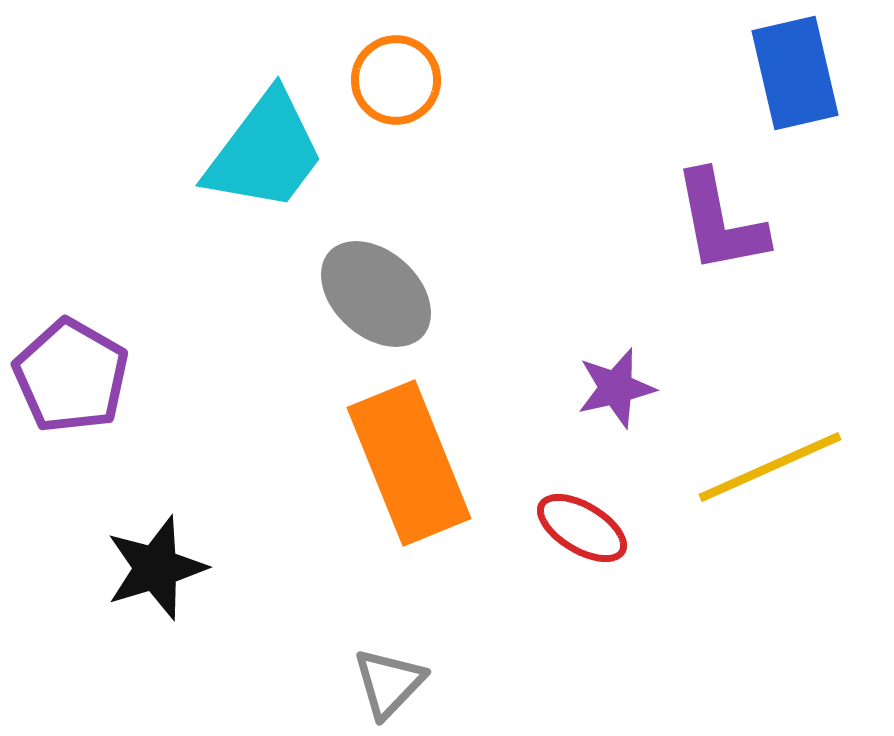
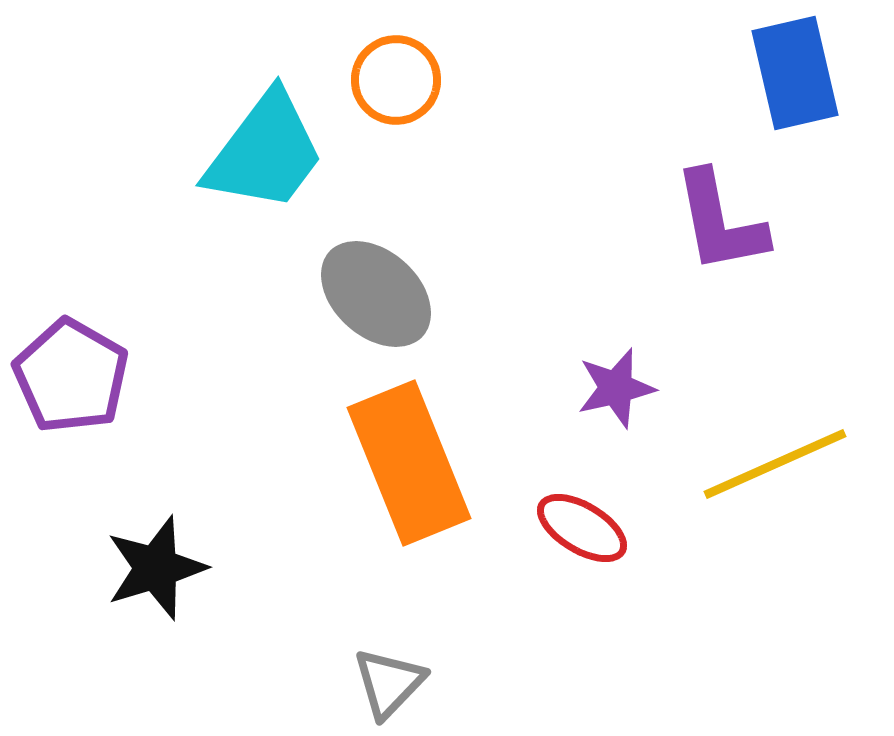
yellow line: moved 5 px right, 3 px up
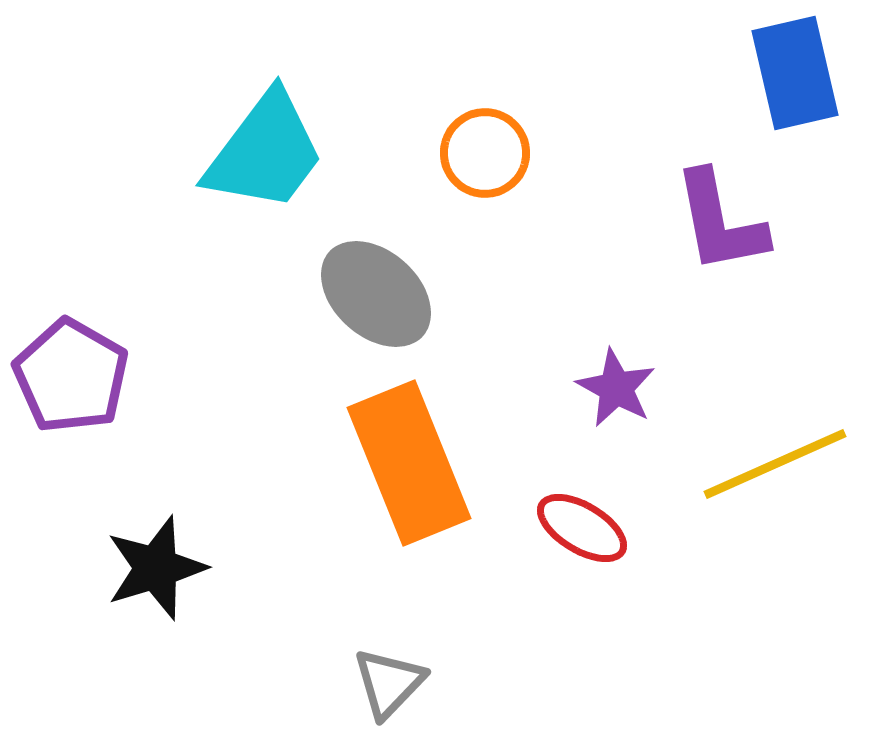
orange circle: moved 89 px right, 73 px down
purple star: rotated 30 degrees counterclockwise
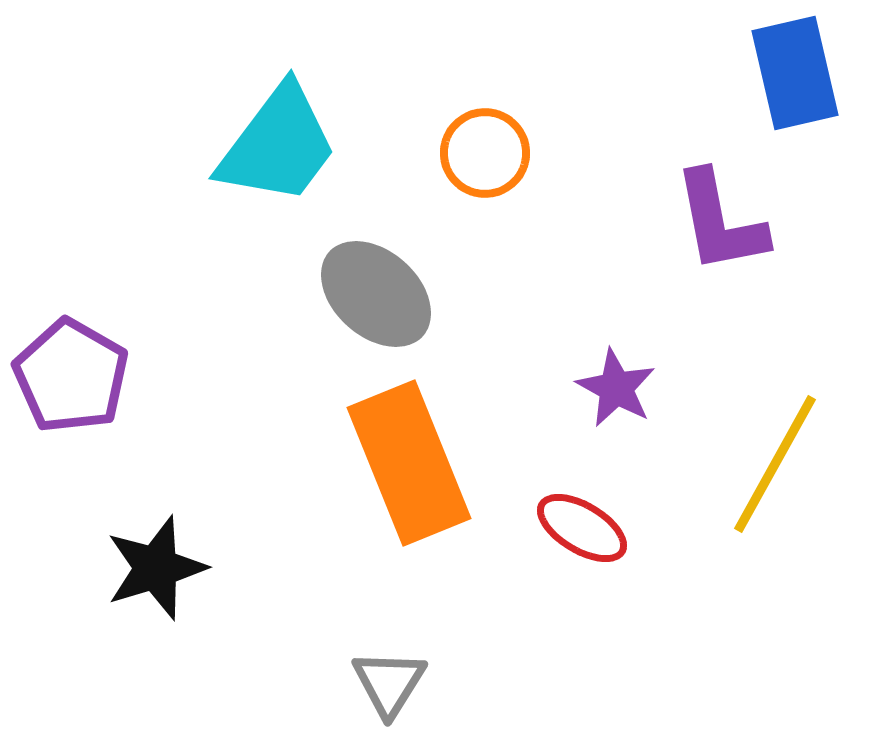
cyan trapezoid: moved 13 px right, 7 px up
yellow line: rotated 37 degrees counterclockwise
gray triangle: rotated 12 degrees counterclockwise
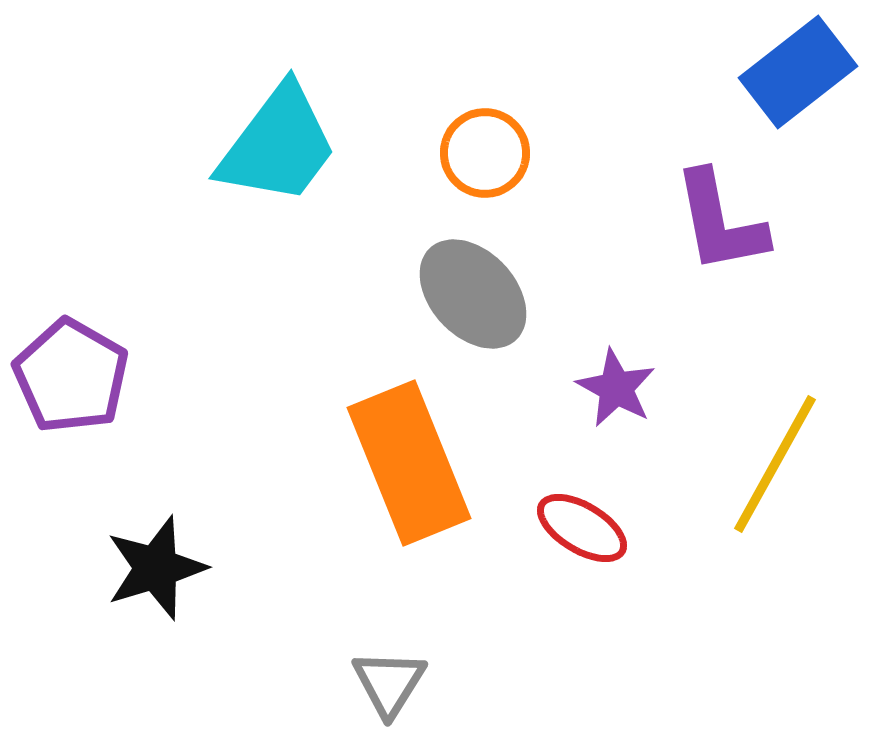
blue rectangle: moved 3 px right, 1 px up; rotated 65 degrees clockwise
gray ellipse: moved 97 px right; rotated 5 degrees clockwise
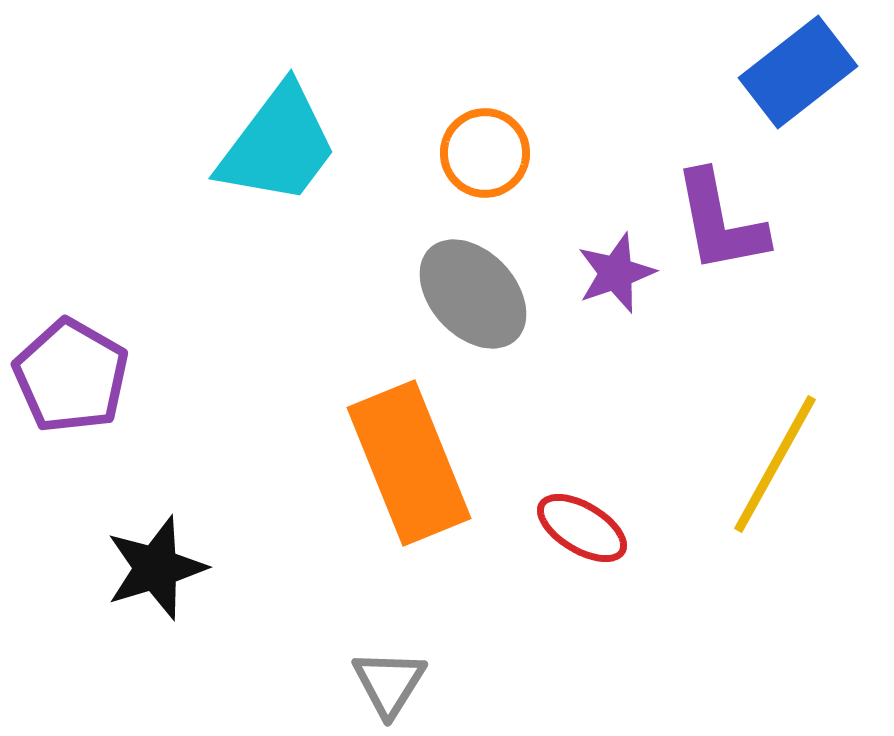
purple star: moved 115 px up; rotated 24 degrees clockwise
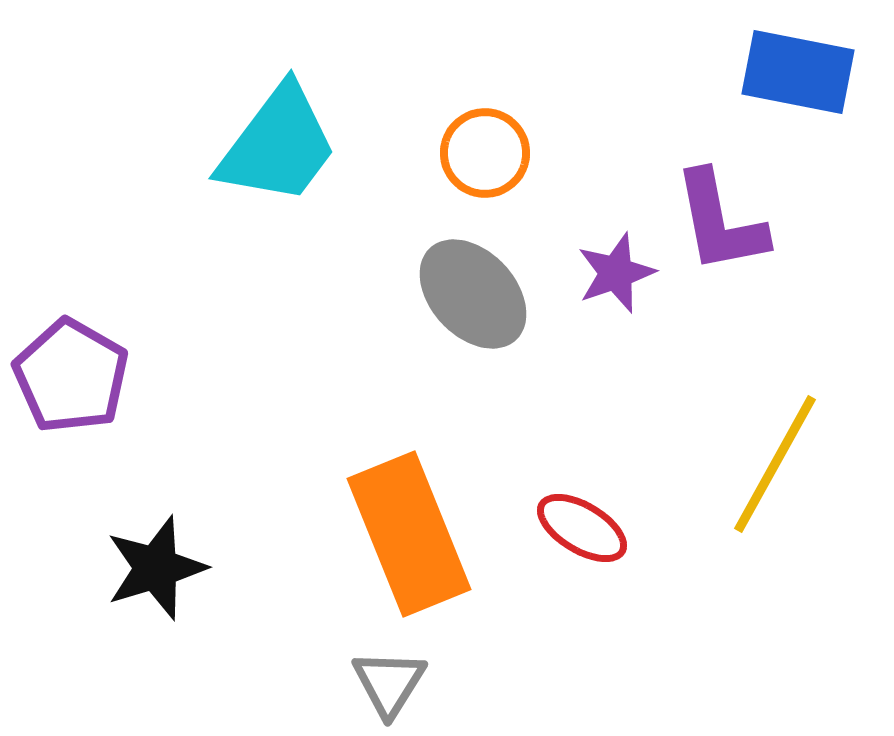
blue rectangle: rotated 49 degrees clockwise
orange rectangle: moved 71 px down
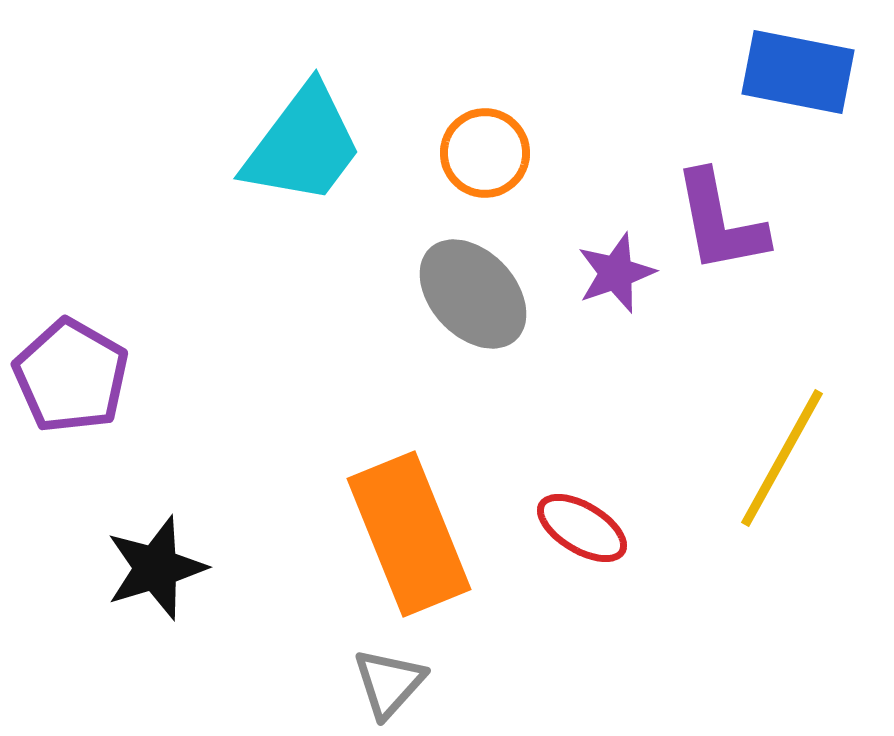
cyan trapezoid: moved 25 px right
yellow line: moved 7 px right, 6 px up
gray triangle: rotated 10 degrees clockwise
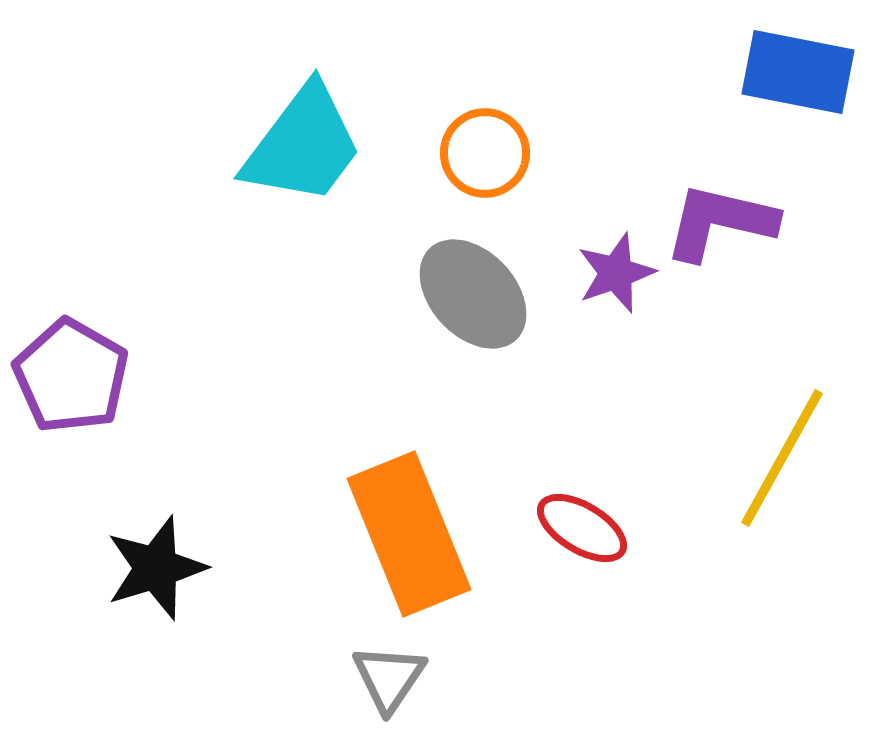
purple L-shape: rotated 114 degrees clockwise
gray triangle: moved 5 px up; rotated 8 degrees counterclockwise
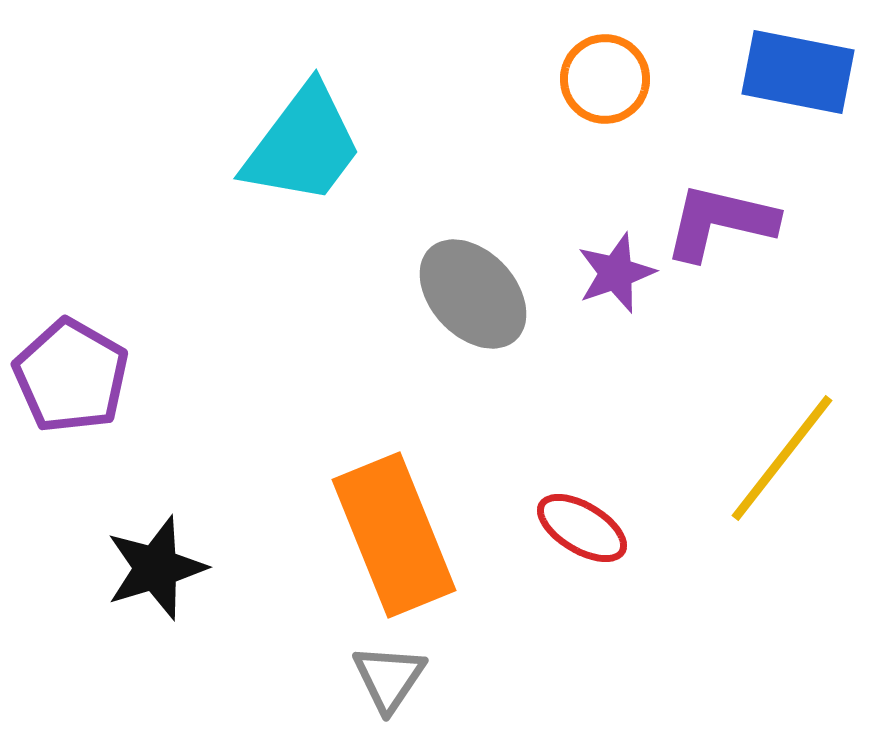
orange circle: moved 120 px right, 74 px up
yellow line: rotated 9 degrees clockwise
orange rectangle: moved 15 px left, 1 px down
